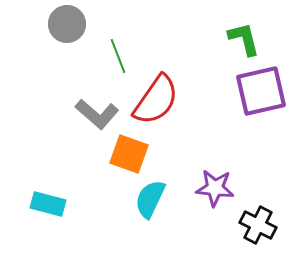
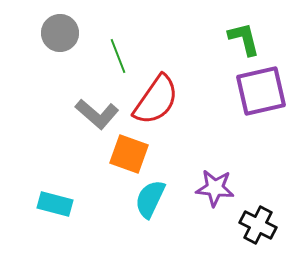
gray circle: moved 7 px left, 9 px down
cyan rectangle: moved 7 px right
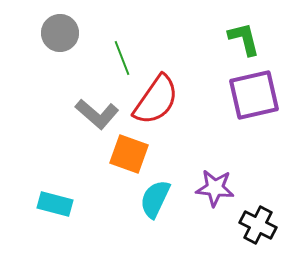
green line: moved 4 px right, 2 px down
purple square: moved 7 px left, 4 px down
cyan semicircle: moved 5 px right
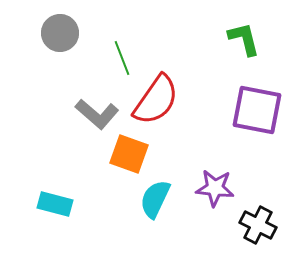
purple square: moved 3 px right, 15 px down; rotated 24 degrees clockwise
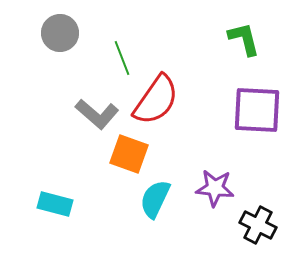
purple square: rotated 8 degrees counterclockwise
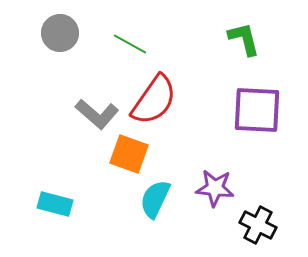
green line: moved 8 px right, 14 px up; rotated 40 degrees counterclockwise
red semicircle: moved 2 px left
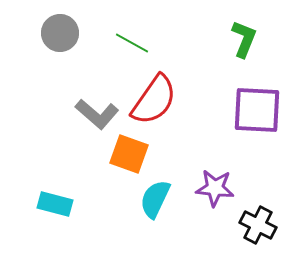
green L-shape: rotated 36 degrees clockwise
green line: moved 2 px right, 1 px up
